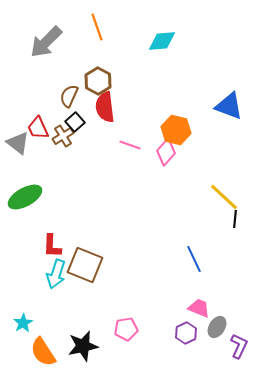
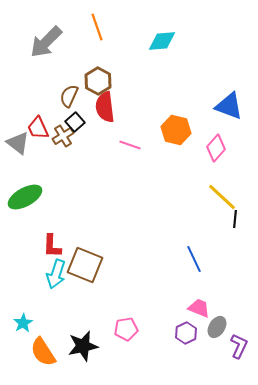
pink diamond: moved 50 px right, 4 px up
yellow line: moved 2 px left
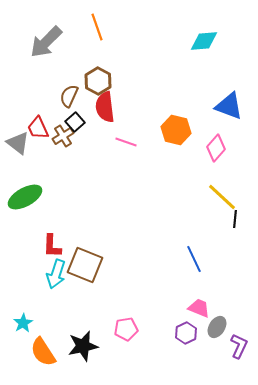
cyan diamond: moved 42 px right
pink line: moved 4 px left, 3 px up
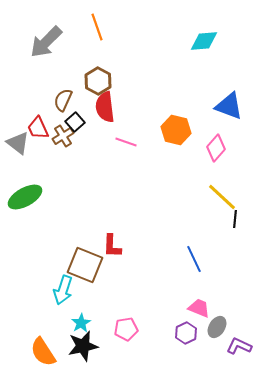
brown semicircle: moved 6 px left, 4 px down
red L-shape: moved 60 px right
cyan arrow: moved 7 px right, 16 px down
cyan star: moved 58 px right
purple L-shape: rotated 90 degrees counterclockwise
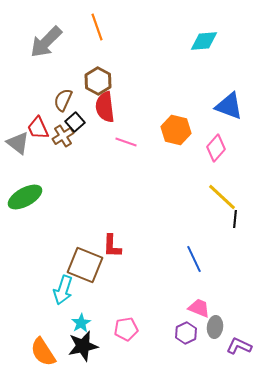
gray ellipse: moved 2 px left; rotated 25 degrees counterclockwise
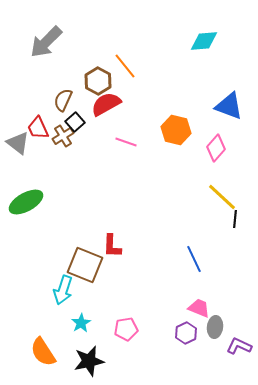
orange line: moved 28 px right, 39 px down; rotated 20 degrees counterclockwise
red semicircle: moved 1 px right, 3 px up; rotated 68 degrees clockwise
green ellipse: moved 1 px right, 5 px down
black star: moved 6 px right, 15 px down
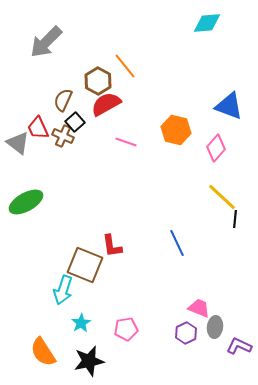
cyan diamond: moved 3 px right, 18 px up
brown cross: rotated 35 degrees counterclockwise
red L-shape: rotated 10 degrees counterclockwise
blue line: moved 17 px left, 16 px up
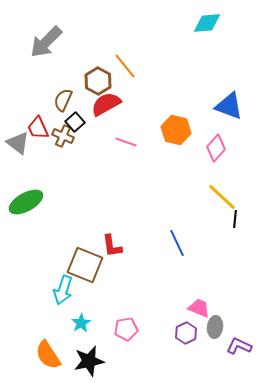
orange semicircle: moved 5 px right, 3 px down
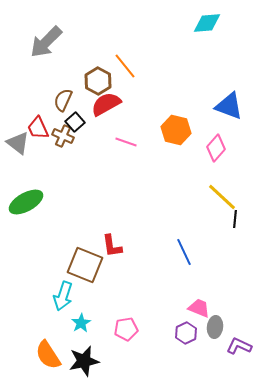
blue line: moved 7 px right, 9 px down
cyan arrow: moved 6 px down
black star: moved 5 px left
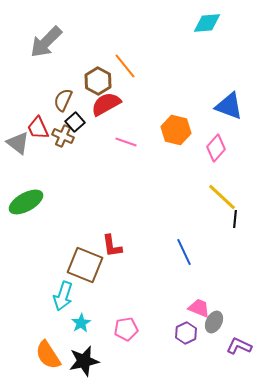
gray ellipse: moved 1 px left, 5 px up; rotated 20 degrees clockwise
